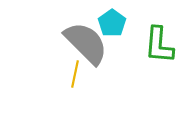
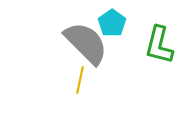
green L-shape: rotated 9 degrees clockwise
yellow line: moved 5 px right, 6 px down
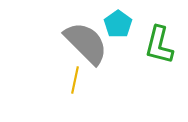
cyan pentagon: moved 6 px right, 1 px down
yellow line: moved 5 px left
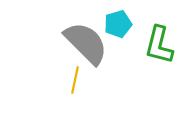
cyan pentagon: rotated 20 degrees clockwise
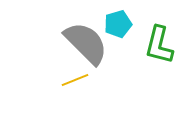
yellow line: rotated 56 degrees clockwise
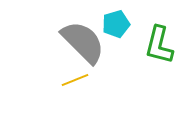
cyan pentagon: moved 2 px left
gray semicircle: moved 3 px left, 1 px up
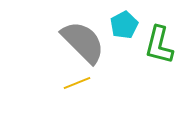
cyan pentagon: moved 8 px right, 1 px down; rotated 12 degrees counterclockwise
yellow line: moved 2 px right, 3 px down
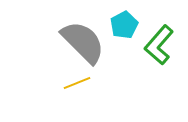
green L-shape: rotated 27 degrees clockwise
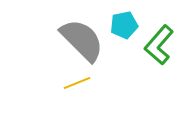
cyan pentagon: rotated 16 degrees clockwise
gray semicircle: moved 1 px left, 2 px up
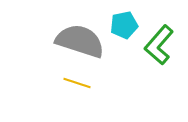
gray semicircle: moved 2 px left, 1 px down; rotated 27 degrees counterclockwise
yellow line: rotated 40 degrees clockwise
